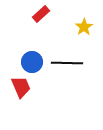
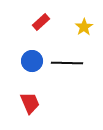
red rectangle: moved 8 px down
blue circle: moved 1 px up
red trapezoid: moved 9 px right, 16 px down
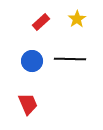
yellow star: moved 7 px left, 8 px up
black line: moved 3 px right, 4 px up
red trapezoid: moved 2 px left, 1 px down
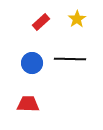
blue circle: moved 2 px down
red trapezoid: rotated 65 degrees counterclockwise
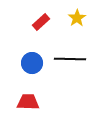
yellow star: moved 1 px up
red trapezoid: moved 2 px up
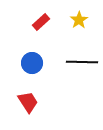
yellow star: moved 2 px right, 2 px down
black line: moved 12 px right, 3 px down
red trapezoid: rotated 55 degrees clockwise
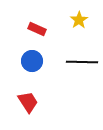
red rectangle: moved 4 px left, 7 px down; rotated 66 degrees clockwise
blue circle: moved 2 px up
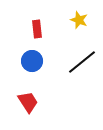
yellow star: rotated 18 degrees counterclockwise
red rectangle: rotated 60 degrees clockwise
black line: rotated 40 degrees counterclockwise
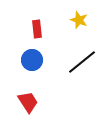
blue circle: moved 1 px up
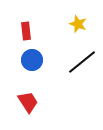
yellow star: moved 1 px left, 4 px down
red rectangle: moved 11 px left, 2 px down
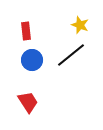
yellow star: moved 2 px right, 1 px down
black line: moved 11 px left, 7 px up
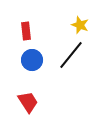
black line: rotated 12 degrees counterclockwise
